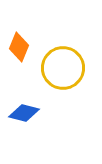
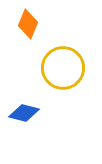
orange diamond: moved 9 px right, 23 px up
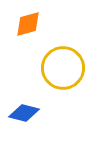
orange diamond: rotated 52 degrees clockwise
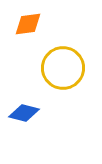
orange diamond: rotated 8 degrees clockwise
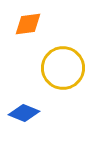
blue diamond: rotated 8 degrees clockwise
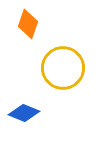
orange diamond: rotated 64 degrees counterclockwise
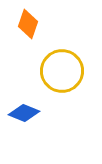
yellow circle: moved 1 px left, 3 px down
